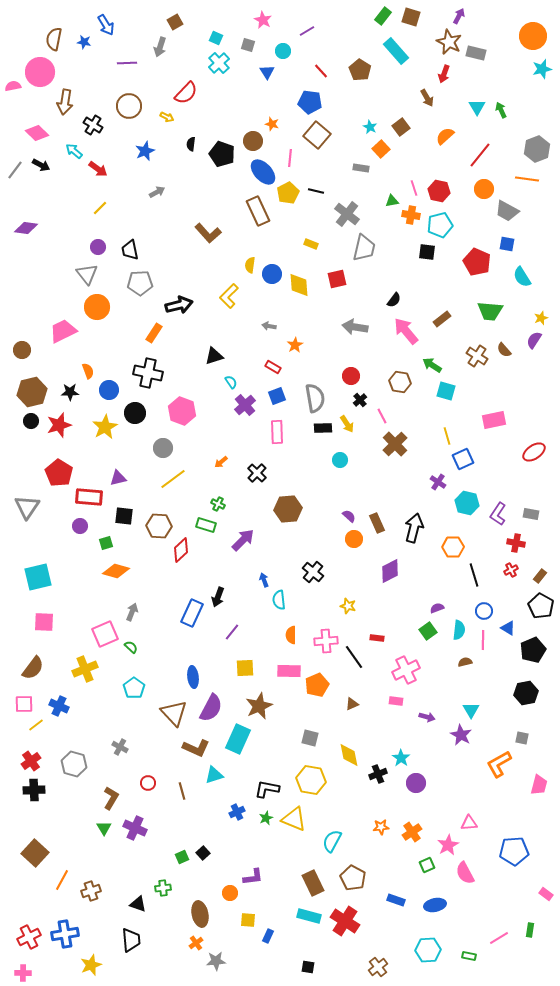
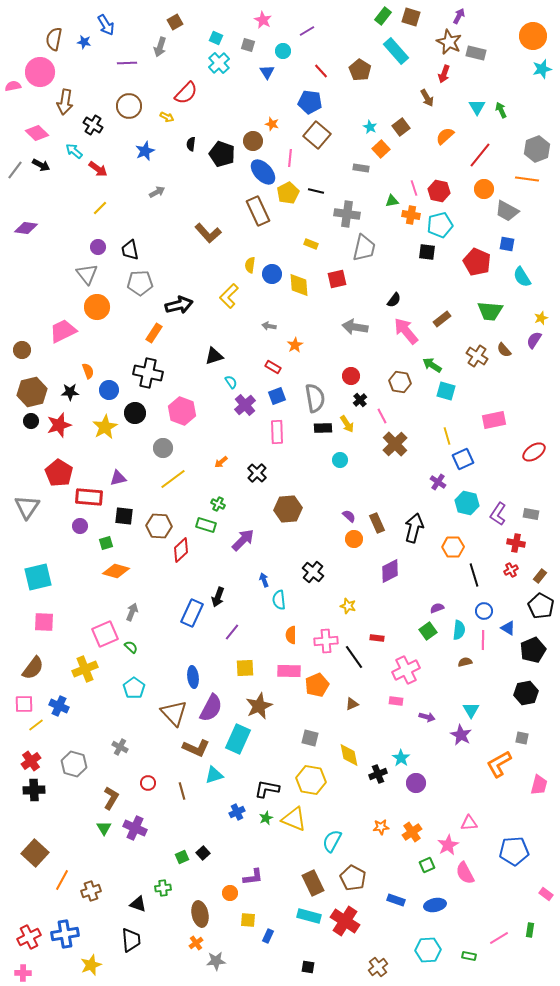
gray cross at (347, 214): rotated 30 degrees counterclockwise
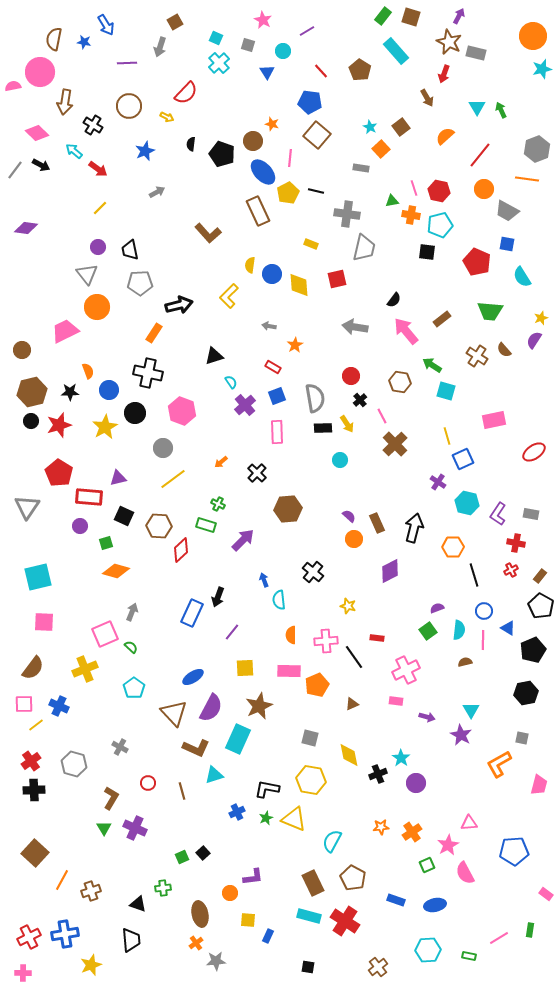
pink trapezoid at (63, 331): moved 2 px right
black square at (124, 516): rotated 18 degrees clockwise
blue ellipse at (193, 677): rotated 65 degrees clockwise
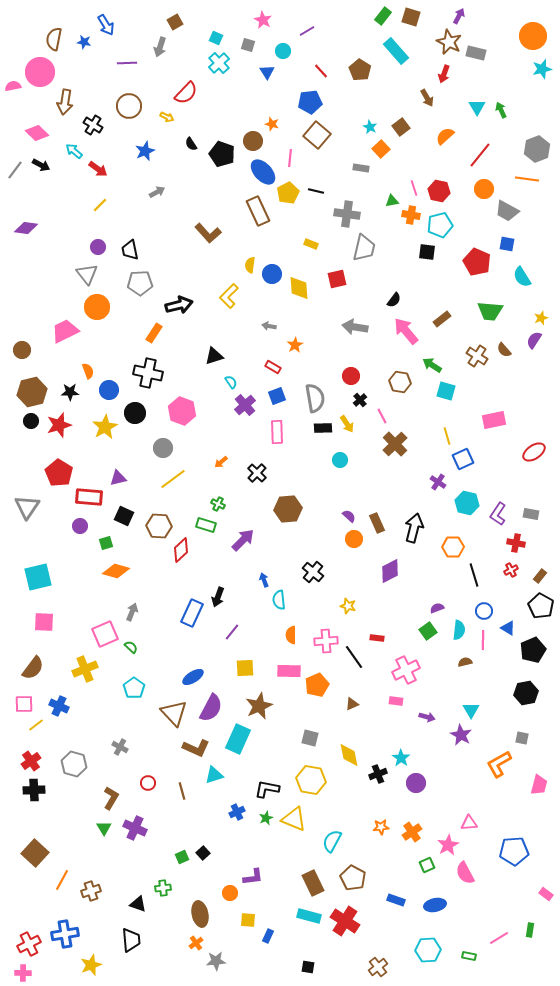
blue pentagon at (310, 102): rotated 15 degrees counterclockwise
black semicircle at (191, 144): rotated 40 degrees counterclockwise
yellow line at (100, 208): moved 3 px up
yellow diamond at (299, 285): moved 3 px down
red cross at (29, 937): moved 7 px down
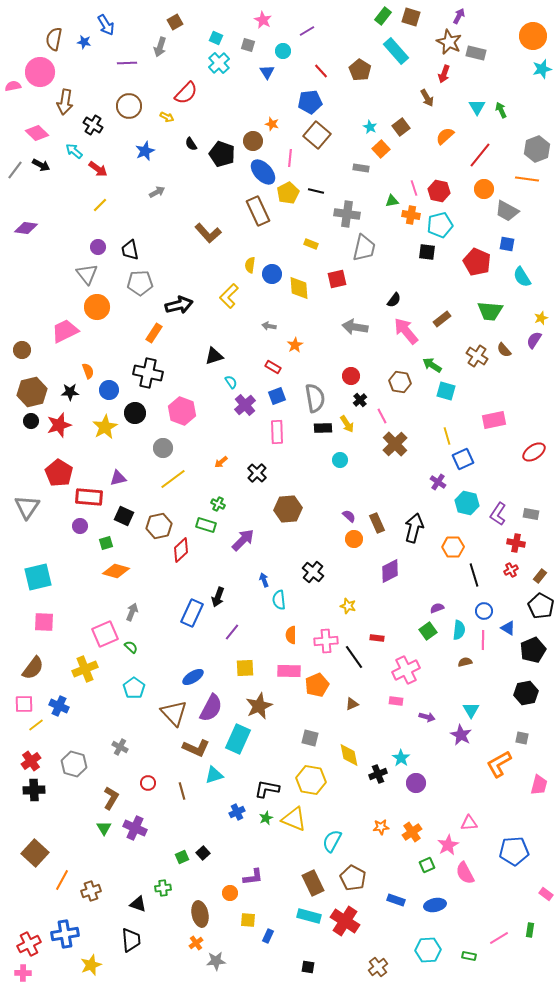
brown hexagon at (159, 526): rotated 15 degrees counterclockwise
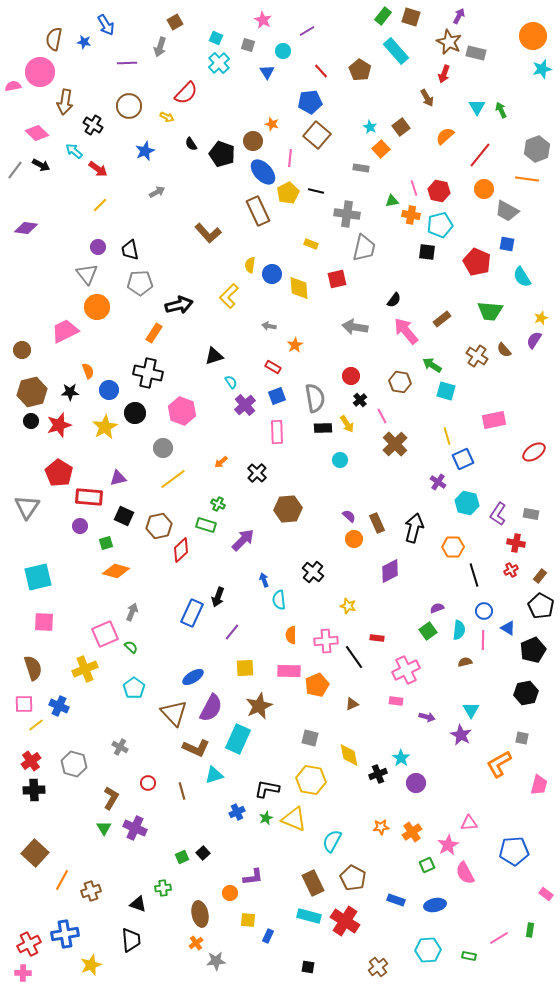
brown semicircle at (33, 668): rotated 55 degrees counterclockwise
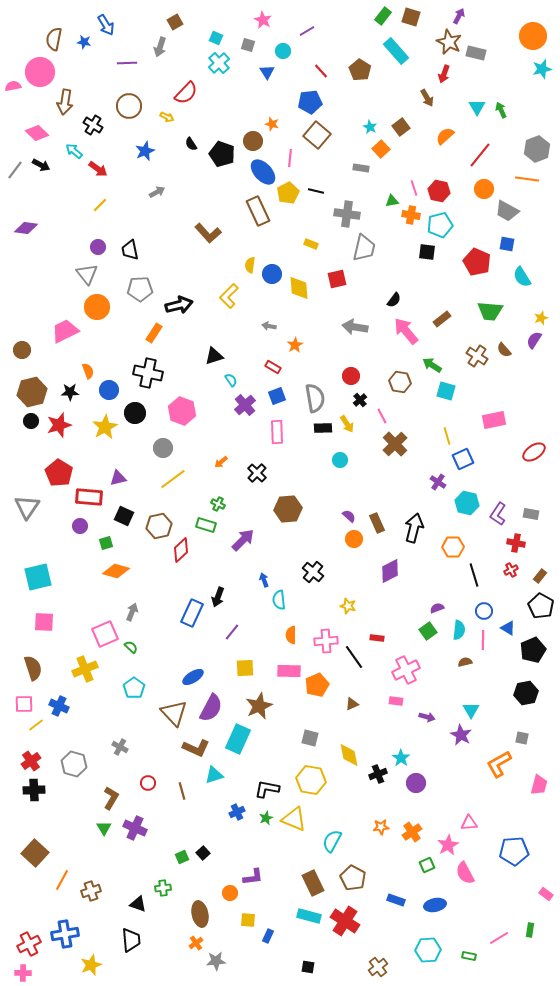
gray pentagon at (140, 283): moved 6 px down
cyan semicircle at (231, 382): moved 2 px up
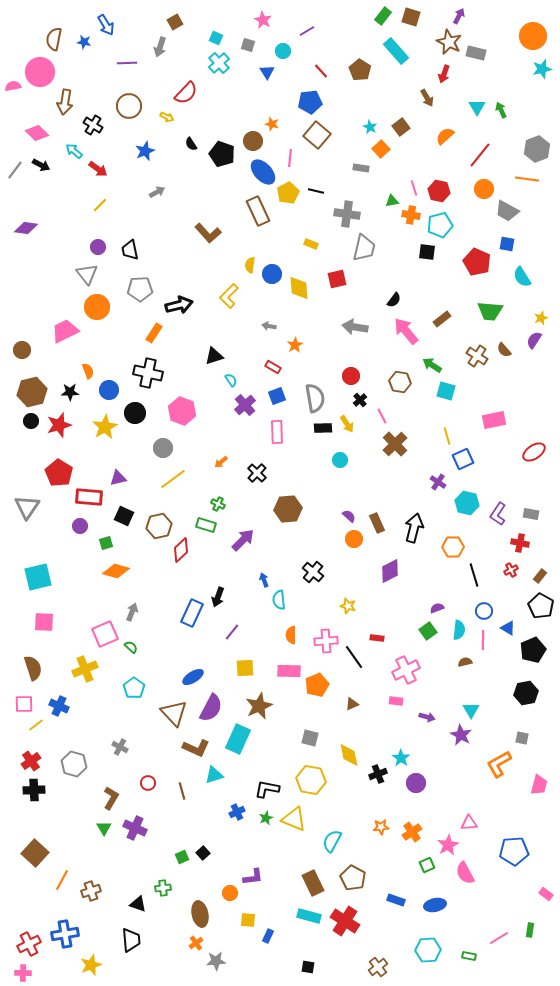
red cross at (516, 543): moved 4 px right
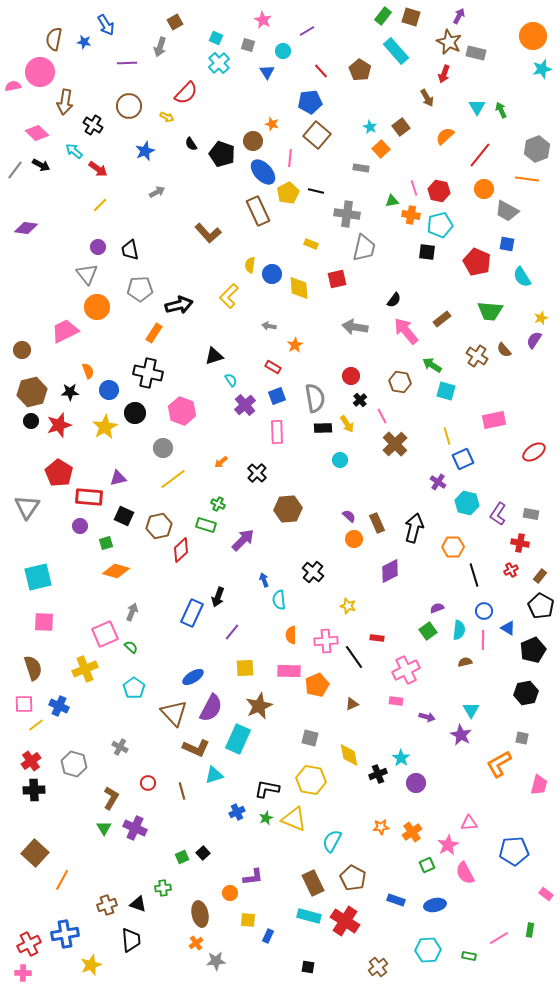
brown cross at (91, 891): moved 16 px right, 14 px down
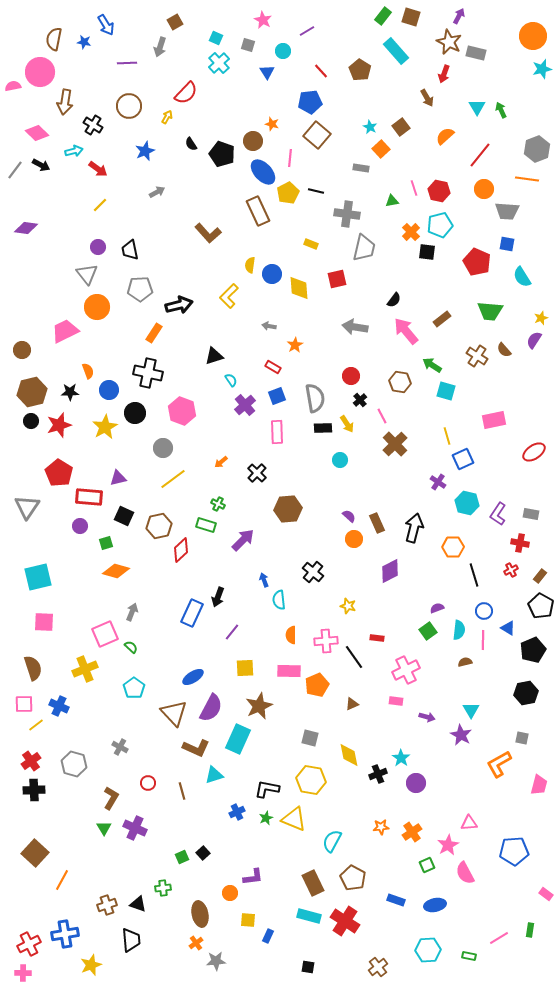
yellow arrow at (167, 117): rotated 88 degrees counterclockwise
cyan arrow at (74, 151): rotated 126 degrees clockwise
gray trapezoid at (507, 211): rotated 25 degrees counterclockwise
orange cross at (411, 215): moved 17 px down; rotated 36 degrees clockwise
